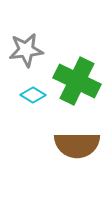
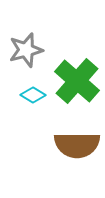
gray star: rotated 8 degrees counterclockwise
green cross: rotated 15 degrees clockwise
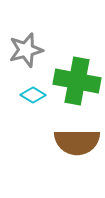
green cross: rotated 30 degrees counterclockwise
brown semicircle: moved 3 px up
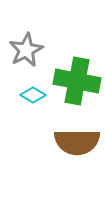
gray star: rotated 12 degrees counterclockwise
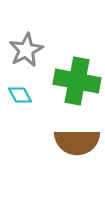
cyan diamond: moved 13 px left; rotated 30 degrees clockwise
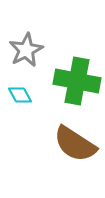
brown semicircle: moved 2 px left, 2 px down; rotated 33 degrees clockwise
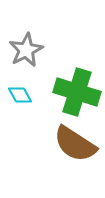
green cross: moved 11 px down; rotated 6 degrees clockwise
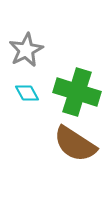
cyan diamond: moved 7 px right, 2 px up
